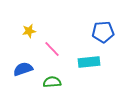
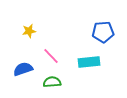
pink line: moved 1 px left, 7 px down
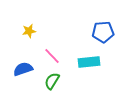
pink line: moved 1 px right
green semicircle: moved 1 px up; rotated 54 degrees counterclockwise
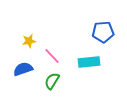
yellow star: moved 10 px down
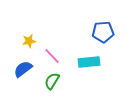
blue semicircle: rotated 18 degrees counterclockwise
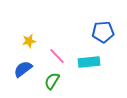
pink line: moved 5 px right
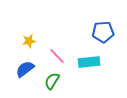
blue semicircle: moved 2 px right
